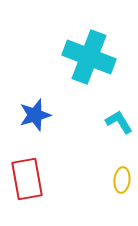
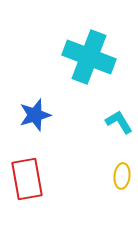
yellow ellipse: moved 4 px up
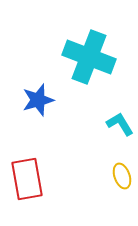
blue star: moved 3 px right, 15 px up
cyan L-shape: moved 1 px right, 2 px down
yellow ellipse: rotated 25 degrees counterclockwise
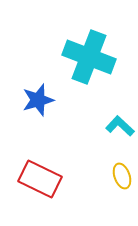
cyan L-shape: moved 2 px down; rotated 16 degrees counterclockwise
red rectangle: moved 13 px right; rotated 54 degrees counterclockwise
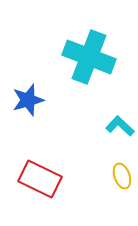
blue star: moved 10 px left
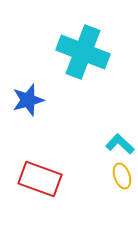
cyan cross: moved 6 px left, 5 px up
cyan L-shape: moved 18 px down
red rectangle: rotated 6 degrees counterclockwise
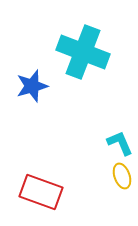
blue star: moved 4 px right, 14 px up
cyan L-shape: moved 1 px up; rotated 24 degrees clockwise
red rectangle: moved 1 px right, 13 px down
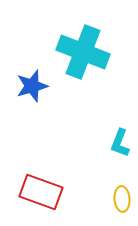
cyan L-shape: rotated 136 degrees counterclockwise
yellow ellipse: moved 23 px down; rotated 15 degrees clockwise
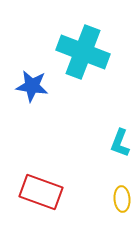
blue star: rotated 24 degrees clockwise
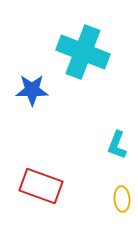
blue star: moved 4 px down; rotated 8 degrees counterclockwise
cyan L-shape: moved 3 px left, 2 px down
red rectangle: moved 6 px up
